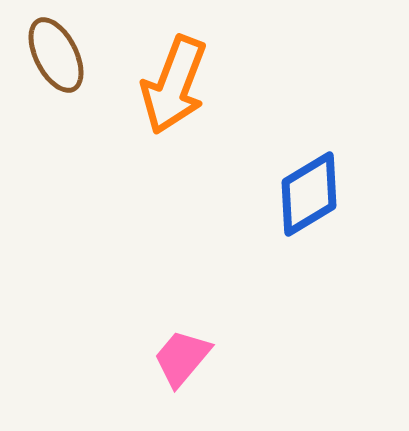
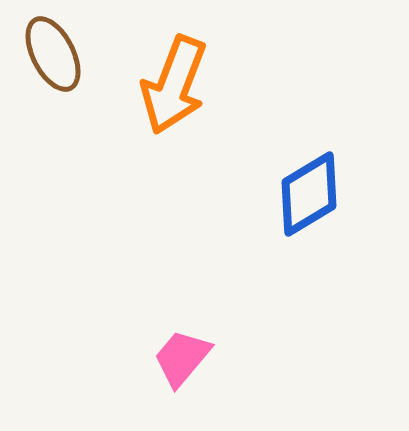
brown ellipse: moved 3 px left, 1 px up
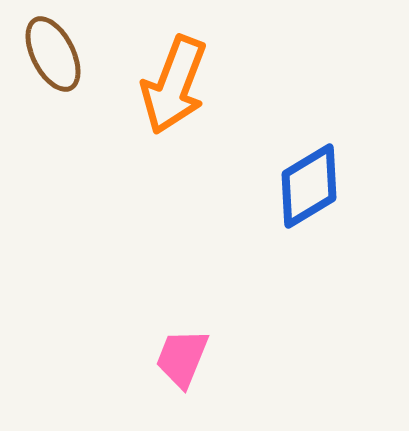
blue diamond: moved 8 px up
pink trapezoid: rotated 18 degrees counterclockwise
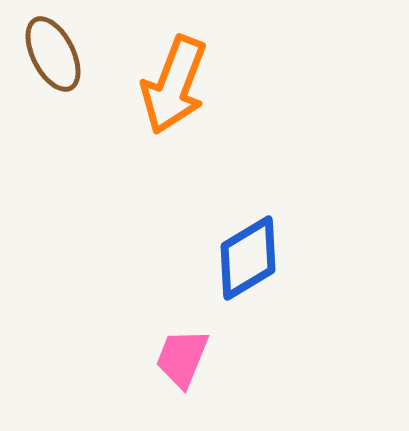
blue diamond: moved 61 px left, 72 px down
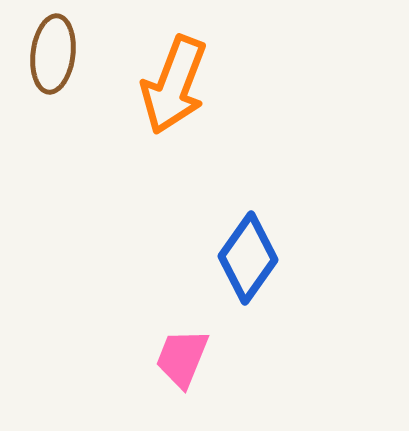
brown ellipse: rotated 34 degrees clockwise
blue diamond: rotated 24 degrees counterclockwise
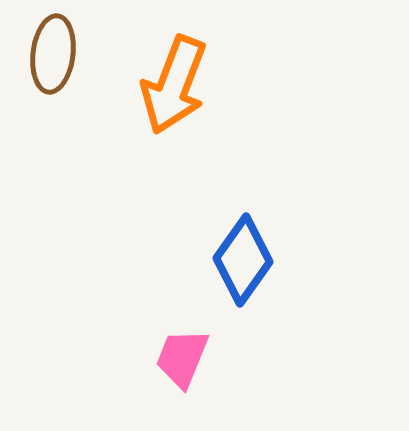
blue diamond: moved 5 px left, 2 px down
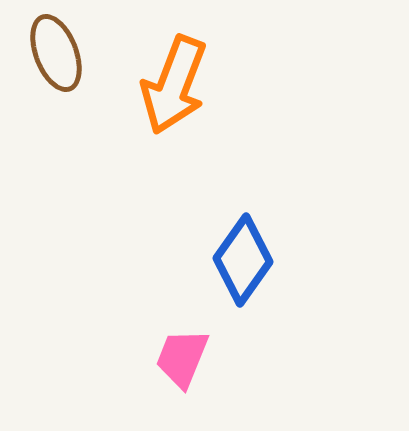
brown ellipse: moved 3 px right, 1 px up; rotated 28 degrees counterclockwise
